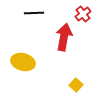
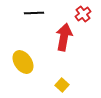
yellow ellipse: rotated 40 degrees clockwise
yellow square: moved 14 px left
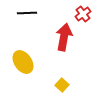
black line: moved 7 px left
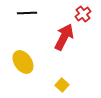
red arrow: rotated 16 degrees clockwise
